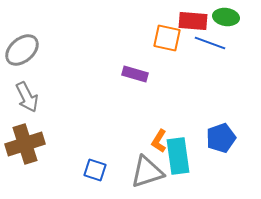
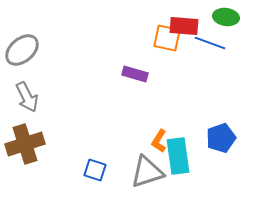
red rectangle: moved 9 px left, 5 px down
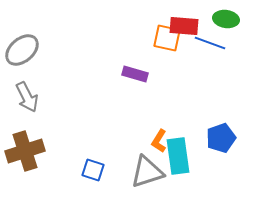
green ellipse: moved 2 px down
brown cross: moved 7 px down
blue square: moved 2 px left
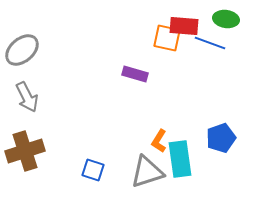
cyan rectangle: moved 2 px right, 3 px down
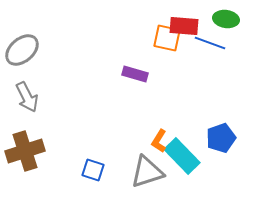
cyan rectangle: moved 2 px right, 3 px up; rotated 36 degrees counterclockwise
